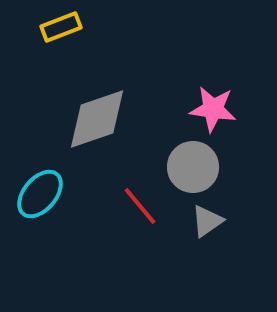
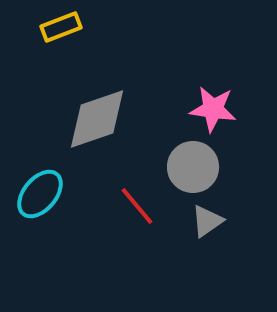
red line: moved 3 px left
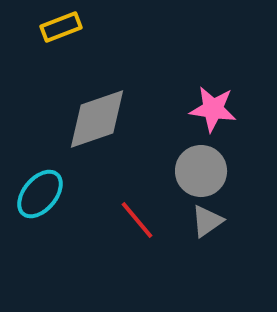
gray circle: moved 8 px right, 4 px down
red line: moved 14 px down
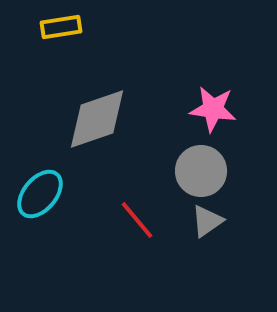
yellow rectangle: rotated 12 degrees clockwise
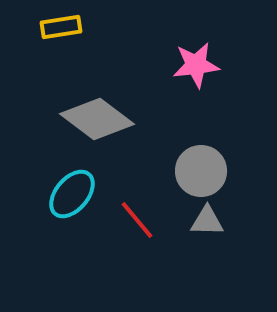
pink star: moved 17 px left, 44 px up; rotated 15 degrees counterclockwise
gray diamond: rotated 56 degrees clockwise
cyan ellipse: moved 32 px right
gray triangle: rotated 36 degrees clockwise
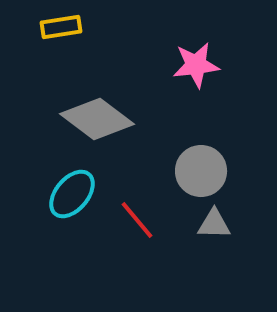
gray triangle: moved 7 px right, 3 px down
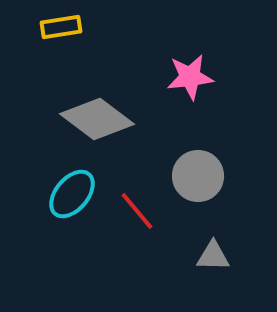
pink star: moved 6 px left, 12 px down
gray circle: moved 3 px left, 5 px down
red line: moved 9 px up
gray triangle: moved 1 px left, 32 px down
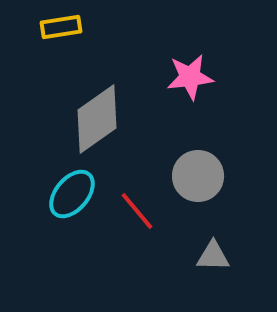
gray diamond: rotated 72 degrees counterclockwise
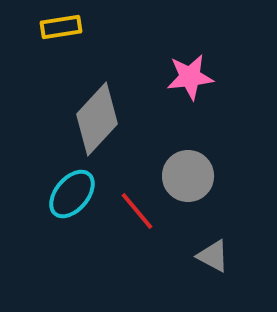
gray diamond: rotated 12 degrees counterclockwise
gray circle: moved 10 px left
gray triangle: rotated 27 degrees clockwise
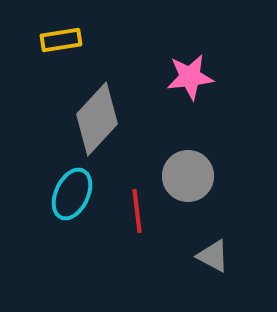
yellow rectangle: moved 13 px down
cyan ellipse: rotated 15 degrees counterclockwise
red line: rotated 33 degrees clockwise
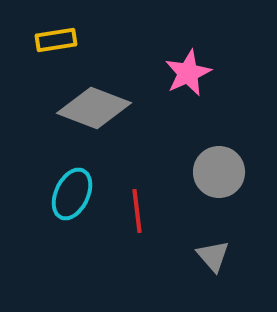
yellow rectangle: moved 5 px left
pink star: moved 2 px left, 4 px up; rotated 18 degrees counterclockwise
gray diamond: moved 3 px left, 11 px up; rotated 68 degrees clockwise
gray circle: moved 31 px right, 4 px up
gray triangle: rotated 21 degrees clockwise
